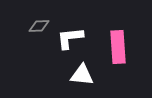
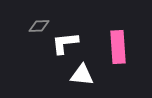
white L-shape: moved 5 px left, 5 px down
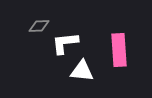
pink rectangle: moved 1 px right, 3 px down
white triangle: moved 4 px up
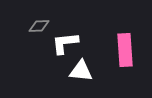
pink rectangle: moved 6 px right
white triangle: moved 1 px left
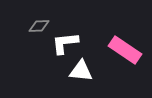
pink rectangle: rotated 52 degrees counterclockwise
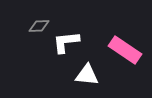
white L-shape: moved 1 px right, 1 px up
white triangle: moved 6 px right, 4 px down
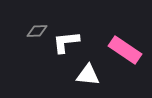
gray diamond: moved 2 px left, 5 px down
white triangle: moved 1 px right
